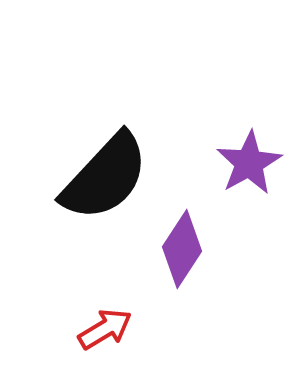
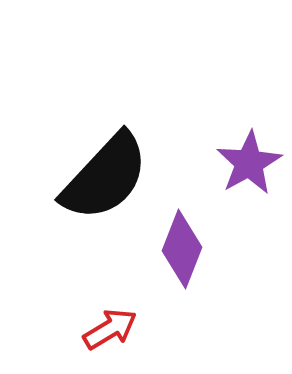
purple diamond: rotated 12 degrees counterclockwise
red arrow: moved 5 px right
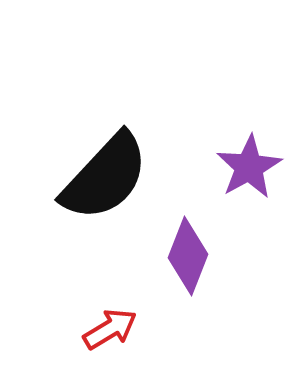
purple star: moved 4 px down
purple diamond: moved 6 px right, 7 px down
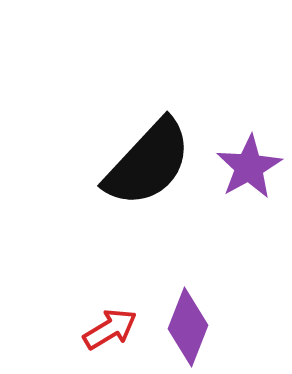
black semicircle: moved 43 px right, 14 px up
purple diamond: moved 71 px down
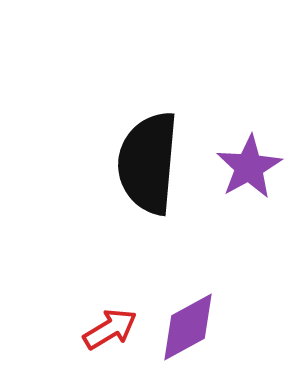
black semicircle: rotated 142 degrees clockwise
purple diamond: rotated 40 degrees clockwise
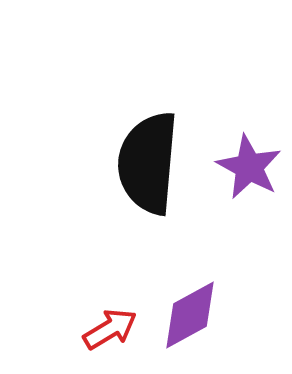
purple star: rotated 14 degrees counterclockwise
purple diamond: moved 2 px right, 12 px up
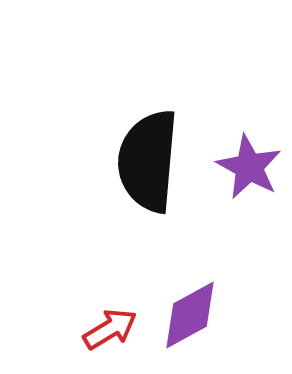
black semicircle: moved 2 px up
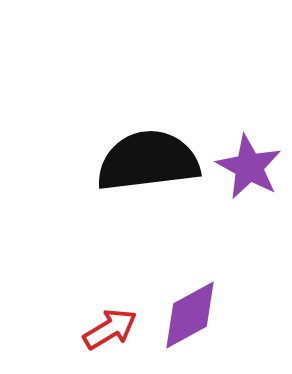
black semicircle: rotated 78 degrees clockwise
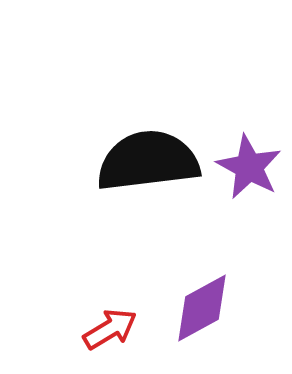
purple diamond: moved 12 px right, 7 px up
